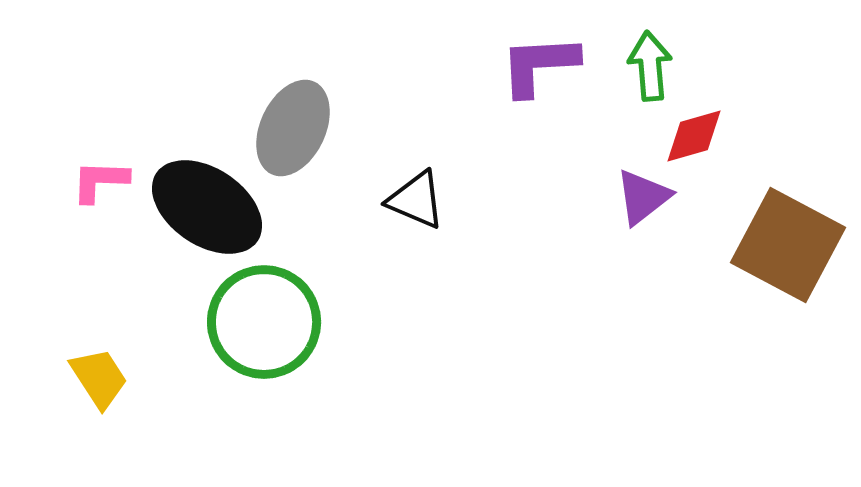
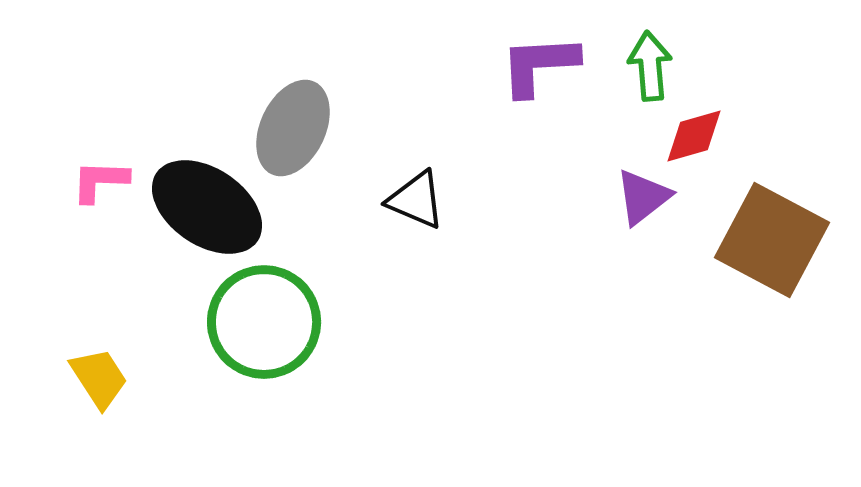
brown square: moved 16 px left, 5 px up
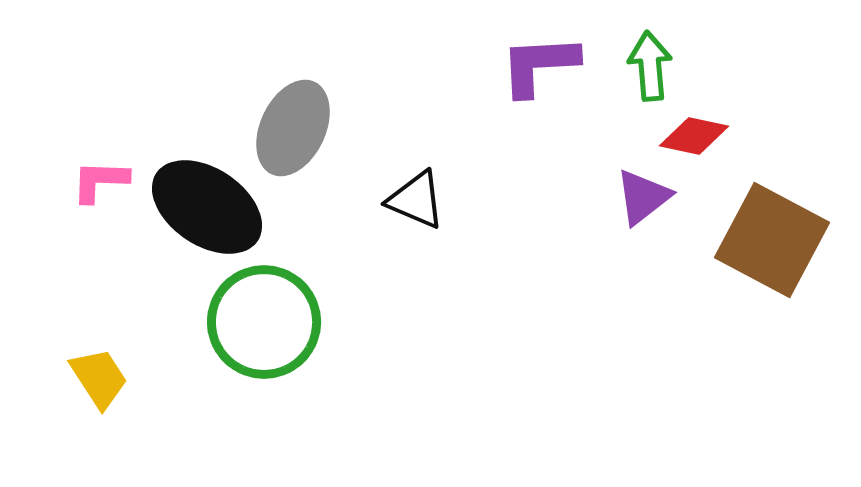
red diamond: rotated 28 degrees clockwise
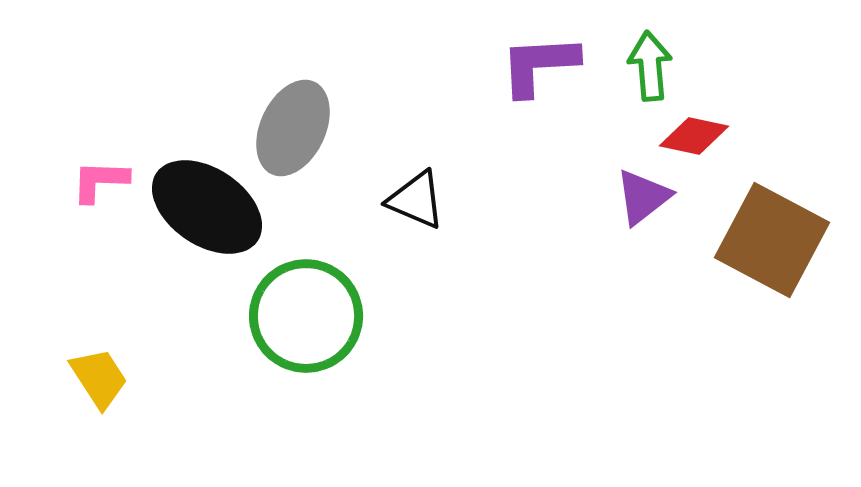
green circle: moved 42 px right, 6 px up
